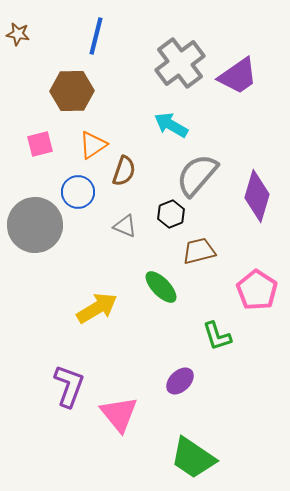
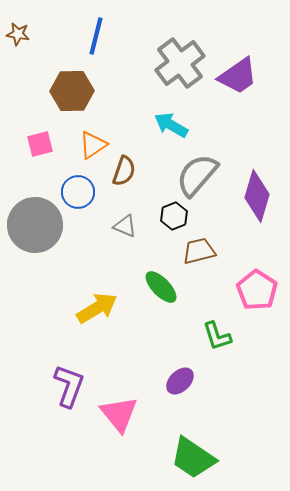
black hexagon: moved 3 px right, 2 px down
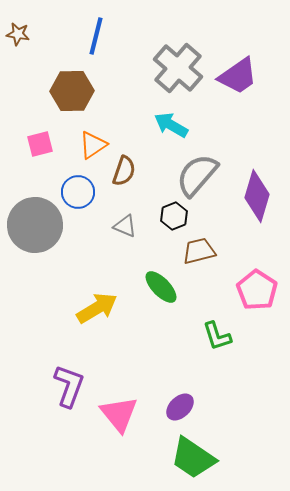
gray cross: moved 2 px left, 5 px down; rotated 12 degrees counterclockwise
purple ellipse: moved 26 px down
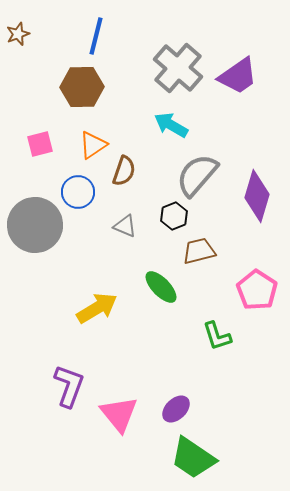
brown star: rotated 30 degrees counterclockwise
brown hexagon: moved 10 px right, 4 px up
purple ellipse: moved 4 px left, 2 px down
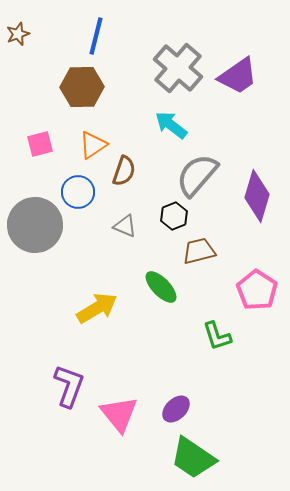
cyan arrow: rotated 8 degrees clockwise
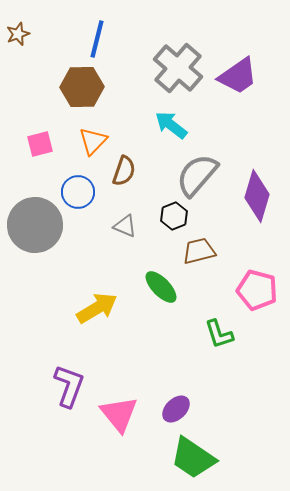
blue line: moved 1 px right, 3 px down
orange triangle: moved 4 px up; rotated 12 degrees counterclockwise
pink pentagon: rotated 18 degrees counterclockwise
green L-shape: moved 2 px right, 2 px up
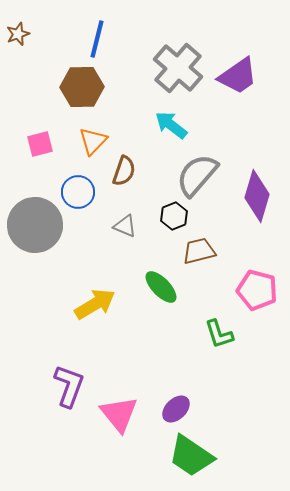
yellow arrow: moved 2 px left, 4 px up
green trapezoid: moved 2 px left, 2 px up
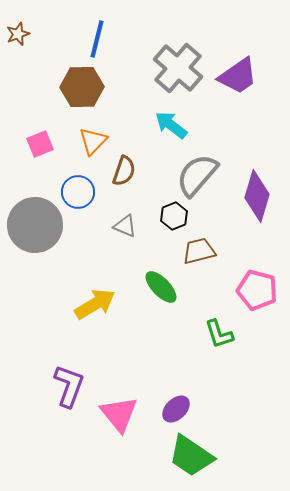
pink square: rotated 8 degrees counterclockwise
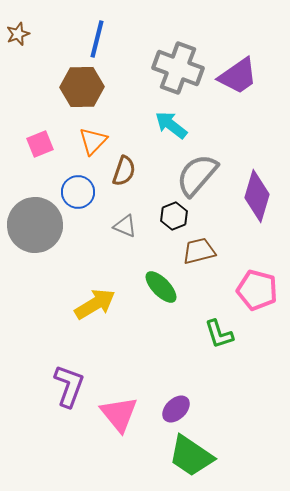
gray cross: rotated 21 degrees counterclockwise
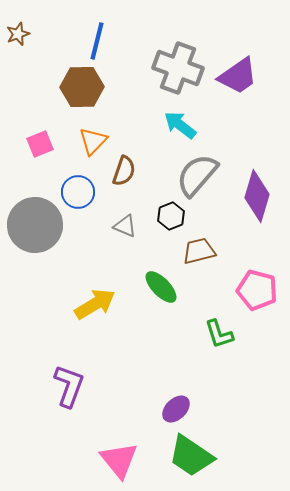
blue line: moved 2 px down
cyan arrow: moved 9 px right
black hexagon: moved 3 px left
pink triangle: moved 46 px down
